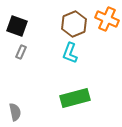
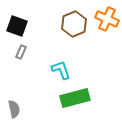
cyan L-shape: moved 9 px left, 17 px down; rotated 140 degrees clockwise
gray semicircle: moved 1 px left, 3 px up
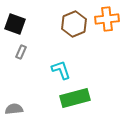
orange cross: rotated 30 degrees counterclockwise
black square: moved 2 px left, 2 px up
gray semicircle: rotated 84 degrees counterclockwise
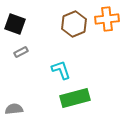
gray rectangle: rotated 40 degrees clockwise
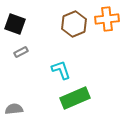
green rectangle: rotated 8 degrees counterclockwise
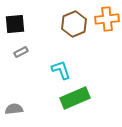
black square: rotated 25 degrees counterclockwise
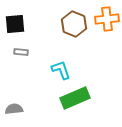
brown hexagon: rotated 15 degrees counterclockwise
gray rectangle: rotated 32 degrees clockwise
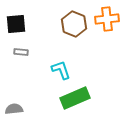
black square: moved 1 px right
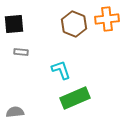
black square: moved 2 px left
gray semicircle: moved 1 px right, 3 px down
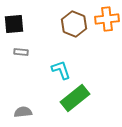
green rectangle: rotated 16 degrees counterclockwise
gray semicircle: moved 8 px right
